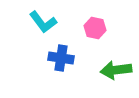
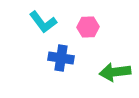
pink hexagon: moved 7 px left, 1 px up; rotated 15 degrees counterclockwise
green arrow: moved 1 px left, 2 px down
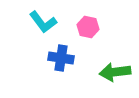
pink hexagon: rotated 15 degrees clockwise
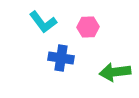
pink hexagon: rotated 15 degrees counterclockwise
